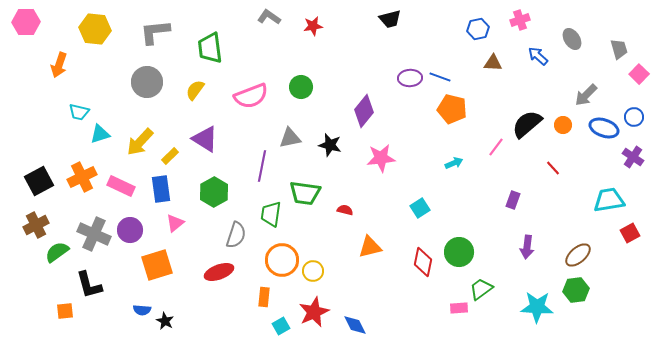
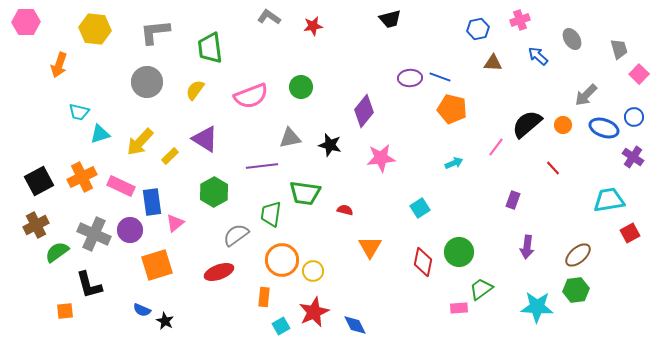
purple line at (262, 166): rotated 72 degrees clockwise
blue rectangle at (161, 189): moved 9 px left, 13 px down
gray semicircle at (236, 235): rotated 144 degrees counterclockwise
orange triangle at (370, 247): rotated 45 degrees counterclockwise
blue semicircle at (142, 310): rotated 18 degrees clockwise
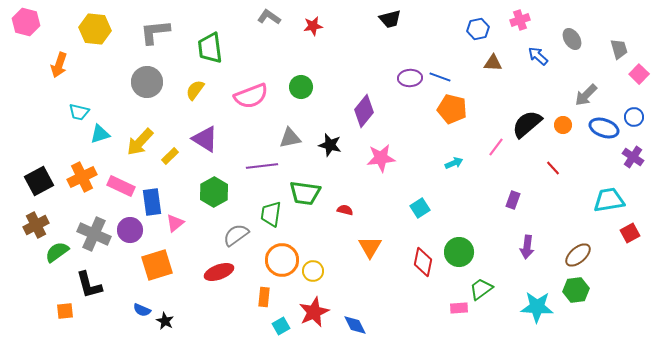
pink hexagon at (26, 22): rotated 16 degrees clockwise
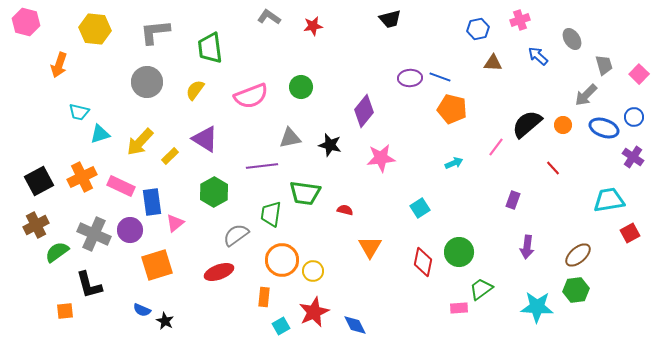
gray trapezoid at (619, 49): moved 15 px left, 16 px down
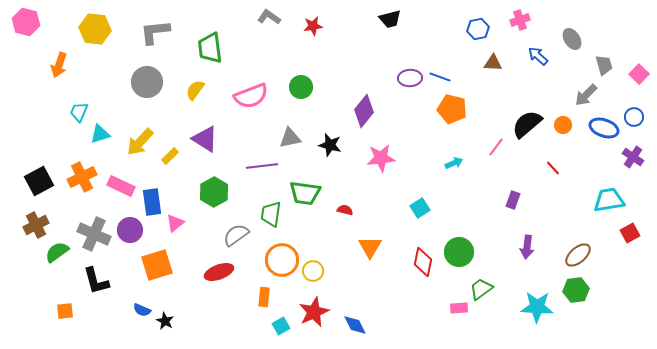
cyan trapezoid at (79, 112): rotated 100 degrees clockwise
black L-shape at (89, 285): moved 7 px right, 4 px up
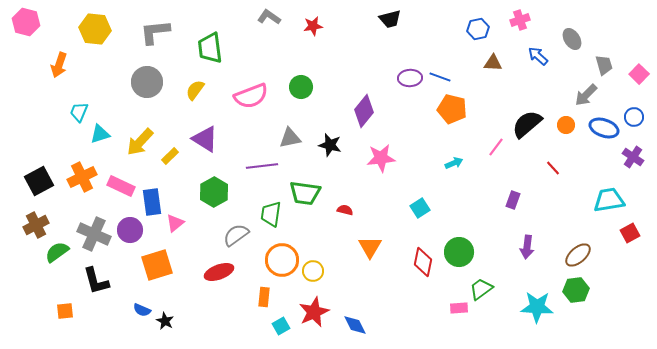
orange circle at (563, 125): moved 3 px right
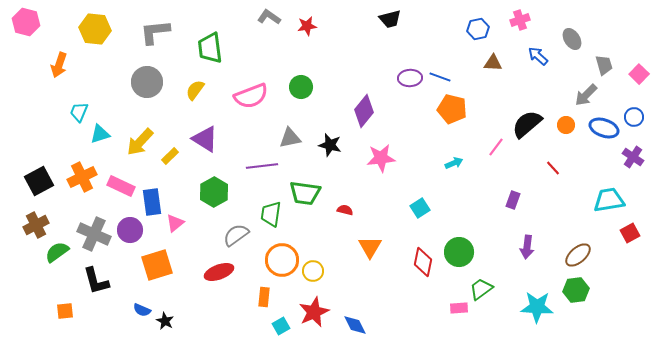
red star at (313, 26): moved 6 px left
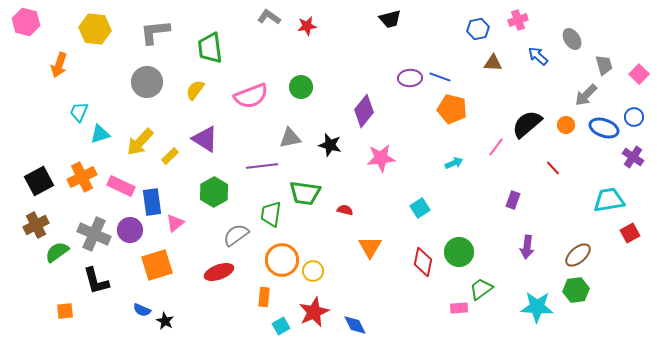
pink cross at (520, 20): moved 2 px left
